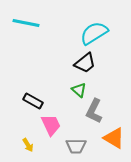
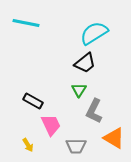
green triangle: rotated 21 degrees clockwise
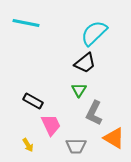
cyan semicircle: rotated 12 degrees counterclockwise
gray L-shape: moved 2 px down
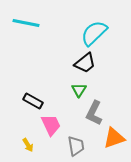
orange triangle: rotated 50 degrees counterclockwise
gray trapezoid: rotated 100 degrees counterclockwise
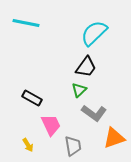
black trapezoid: moved 1 px right, 4 px down; rotated 15 degrees counterclockwise
green triangle: rotated 14 degrees clockwise
black rectangle: moved 1 px left, 3 px up
gray L-shape: rotated 80 degrees counterclockwise
gray trapezoid: moved 3 px left
